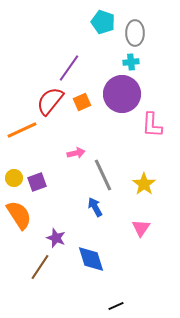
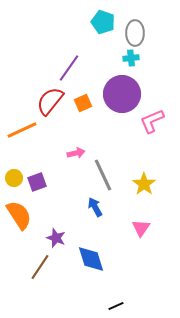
cyan cross: moved 4 px up
orange square: moved 1 px right, 1 px down
pink L-shape: moved 4 px up; rotated 64 degrees clockwise
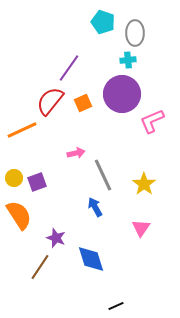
cyan cross: moved 3 px left, 2 px down
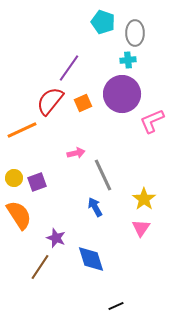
yellow star: moved 15 px down
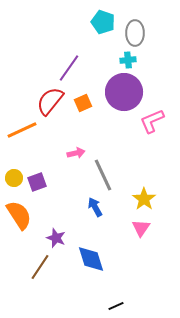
purple circle: moved 2 px right, 2 px up
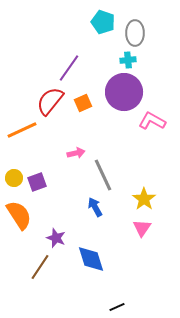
pink L-shape: rotated 52 degrees clockwise
pink triangle: moved 1 px right
black line: moved 1 px right, 1 px down
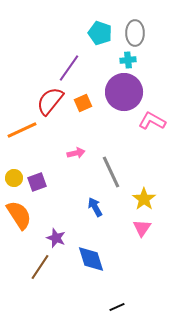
cyan pentagon: moved 3 px left, 11 px down
gray line: moved 8 px right, 3 px up
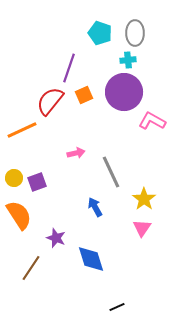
purple line: rotated 16 degrees counterclockwise
orange square: moved 1 px right, 8 px up
brown line: moved 9 px left, 1 px down
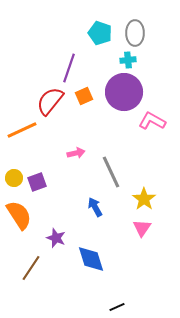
orange square: moved 1 px down
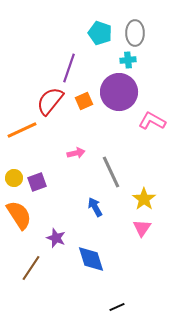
purple circle: moved 5 px left
orange square: moved 5 px down
